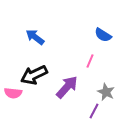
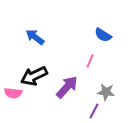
black arrow: moved 1 px down
gray star: rotated 18 degrees counterclockwise
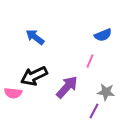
blue semicircle: rotated 54 degrees counterclockwise
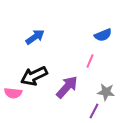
blue arrow: rotated 108 degrees clockwise
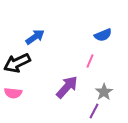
black arrow: moved 17 px left, 13 px up
gray star: moved 2 px left; rotated 30 degrees clockwise
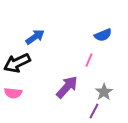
pink line: moved 1 px left, 1 px up
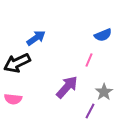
blue arrow: moved 1 px right, 1 px down
pink semicircle: moved 6 px down
purple line: moved 4 px left
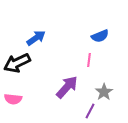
blue semicircle: moved 3 px left, 1 px down
pink line: rotated 16 degrees counterclockwise
